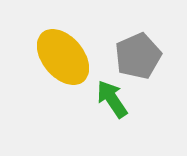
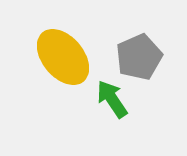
gray pentagon: moved 1 px right, 1 px down
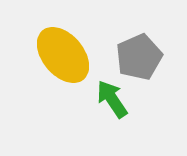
yellow ellipse: moved 2 px up
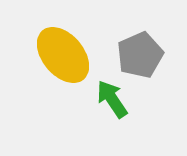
gray pentagon: moved 1 px right, 2 px up
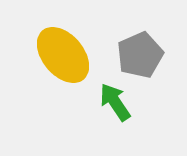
green arrow: moved 3 px right, 3 px down
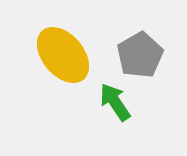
gray pentagon: rotated 6 degrees counterclockwise
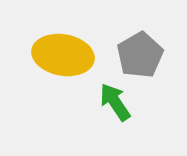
yellow ellipse: rotated 40 degrees counterclockwise
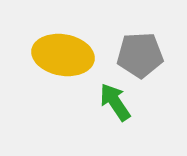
gray pentagon: rotated 27 degrees clockwise
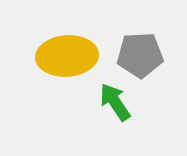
yellow ellipse: moved 4 px right, 1 px down; rotated 14 degrees counterclockwise
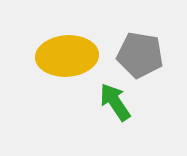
gray pentagon: rotated 12 degrees clockwise
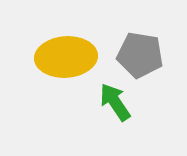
yellow ellipse: moved 1 px left, 1 px down
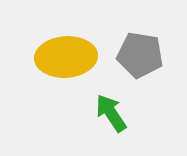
green arrow: moved 4 px left, 11 px down
